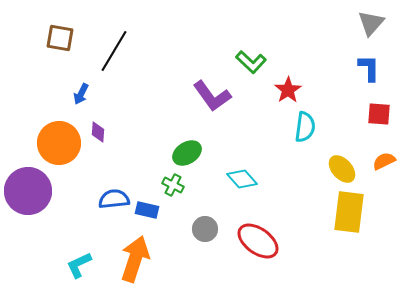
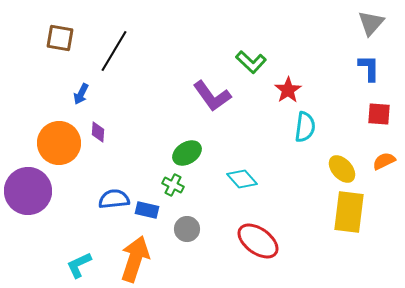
gray circle: moved 18 px left
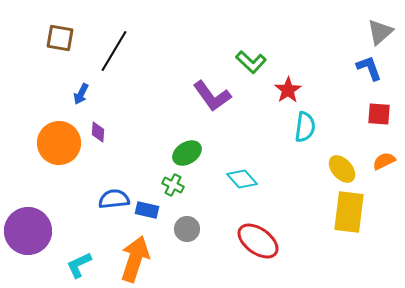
gray triangle: moved 9 px right, 9 px down; rotated 8 degrees clockwise
blue L-shape: rotated 20 degrees counterclockwise
purple circle: moved 40 px down
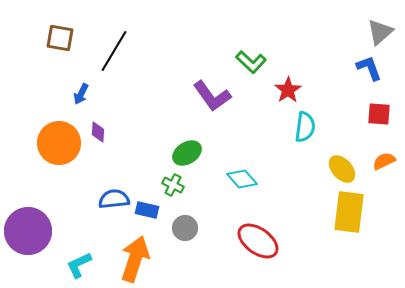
gray circle: moved 2 px left, 1 px up
